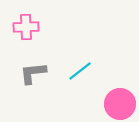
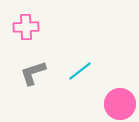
gray L-shape: rotated 12 degrees counterclockwise
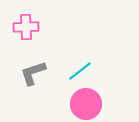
pink circle: moved 34 px left
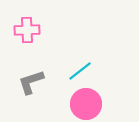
pink cross: moved 1 px right, 3 px down
gray L-shape: moved 2 px left, 9 px down
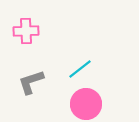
pink cross: moved 1 px left, 1 px down
cyan line: moved 2 px up
